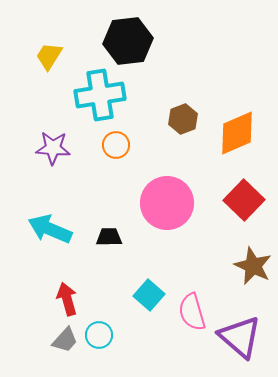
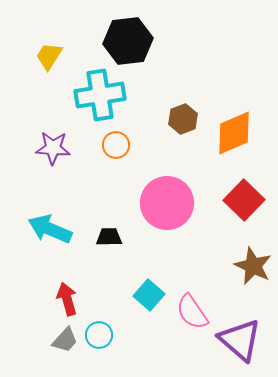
orange diamond: moved 3 px left
pink semicircle: rotated 18 degrees counterclockwise
purple triangle: moved 3 px down
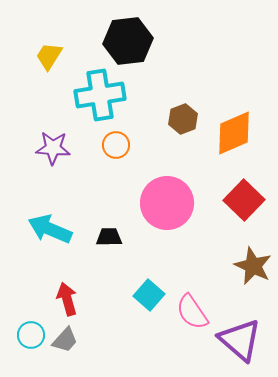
cyan circle: moved 68 px left
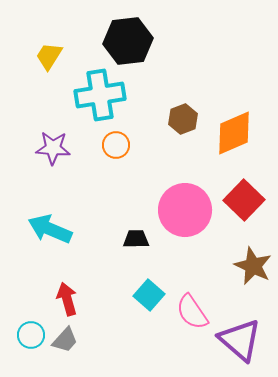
pink circle: moved 18 px right, 7 px down
black trapezoid: moved 27 px right, 2 px down
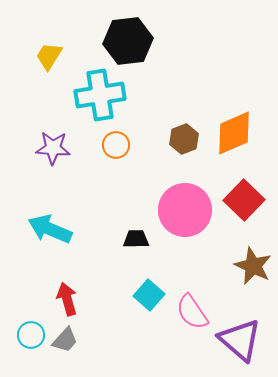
brown hexagon: moved 1 px right, 20 px down
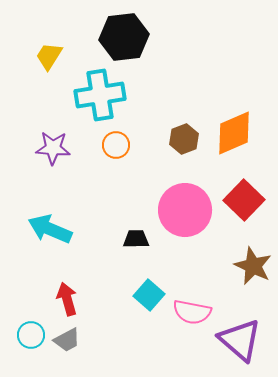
black hexagon: moved 4 px left, 4 px up
pink semicircle: rotated 45 degrees counterclockwise
gray trapezoid: moved 2 px right; rotated 20 degrees clockwise
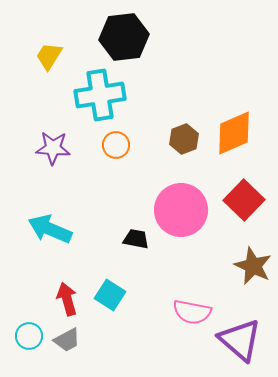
pink circle: moved 4 px left
black trapezoid: rotated 12 degrees clockwise
cyan square: moved 39 px left; rotated 8 degrees counterclockwise
cyan circle: moved 2 px left, 1 px down
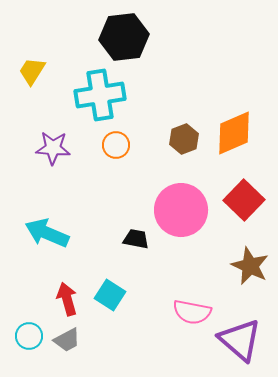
yellow trapezoid: moved 17 px left, 15 px down
cyan arrow: moved 3 px left, 4 px down
brown star: moved 3 px left
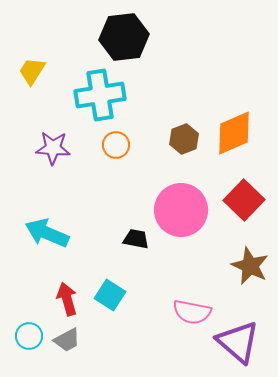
purple triangle: moved 2 px left, 2 px down
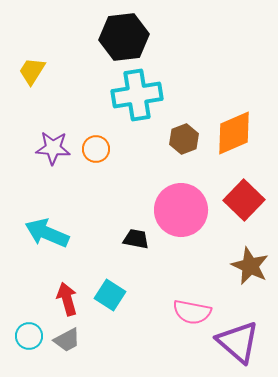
cyan cross: moved 37 px right
orange circle: moved 20 px left, 4 px down
